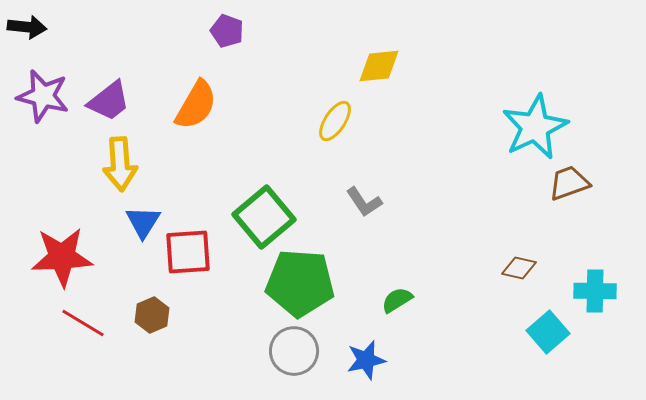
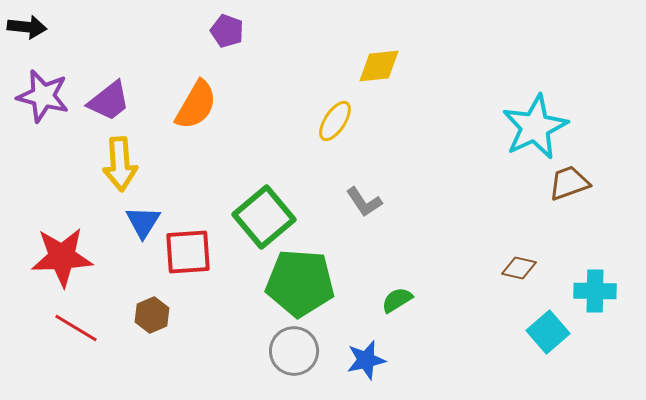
red line: moved 7 px left, 5 px down
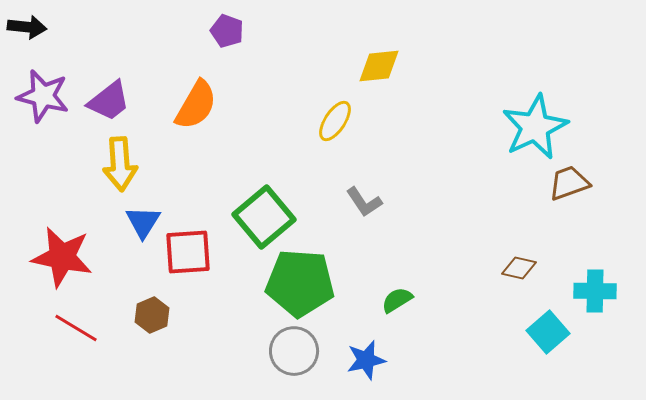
red star: rotated 14 degrees clockwise
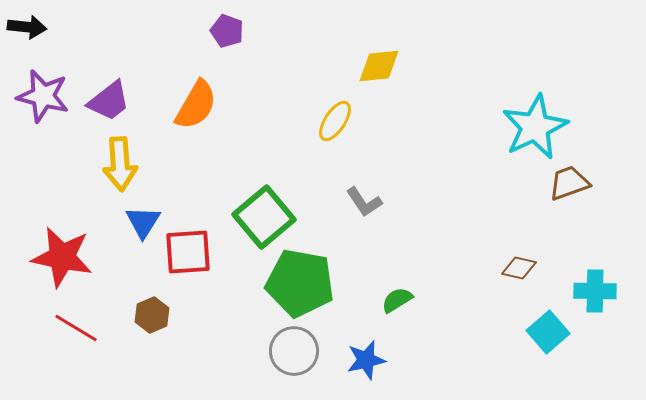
green pentagon: rotated 6 degrees clockwise
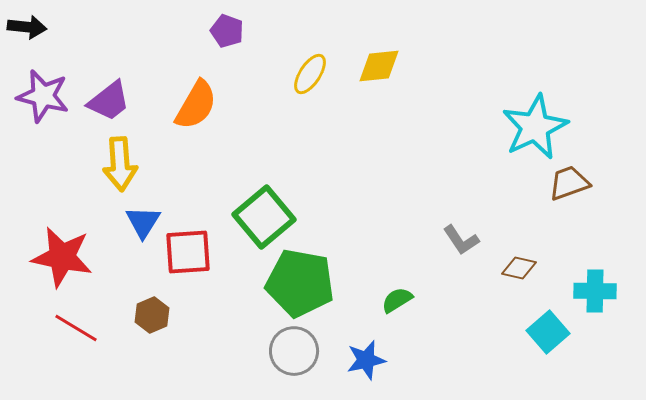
yellow ellipse: moved 25 px left, 47 px up
gray L-shape: moved 97 px right, 38 px down
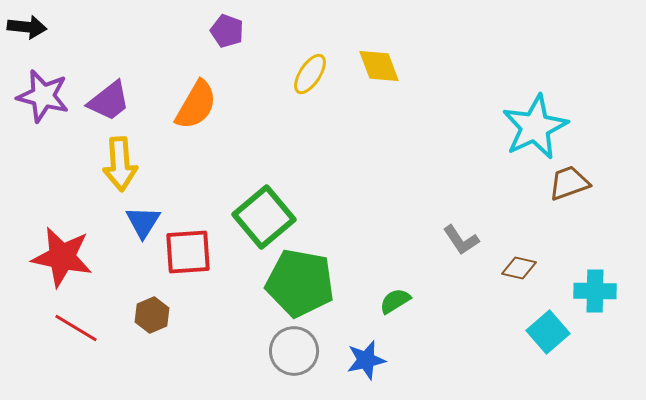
yellow diamond: rotated 75 degrees clockwise
green semicircle: moved 2 px left, 1 px down
